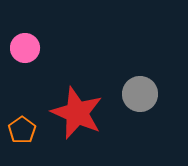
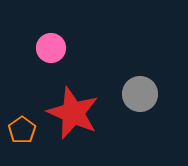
pink circle: moved 26 px right
red star: moved 4 px left
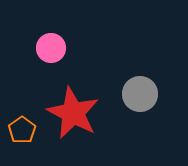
red star: rotated 4 degrees clockwise
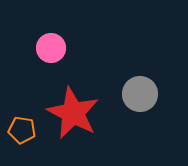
orange pentagon: rotated 28 degrees counterclockwise
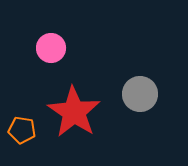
red star: moved 1 px right, 1 px up; rotated 6 degrees clockwise
